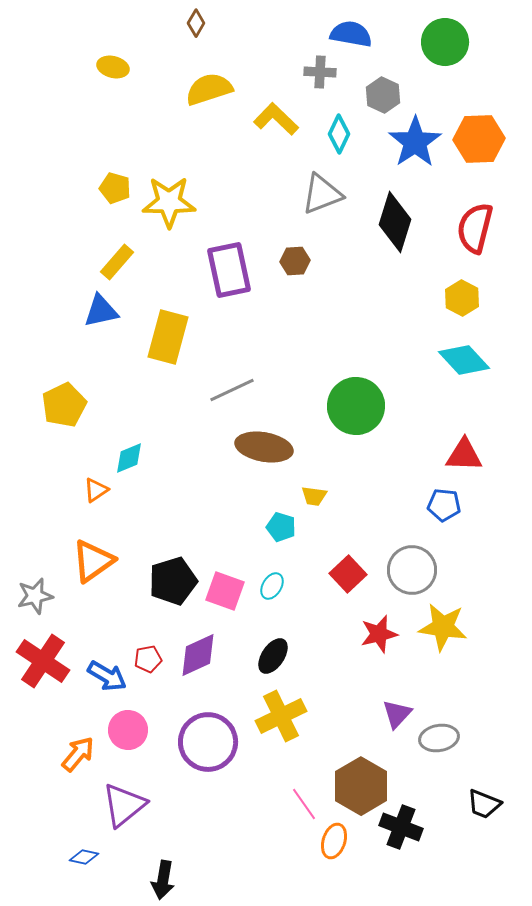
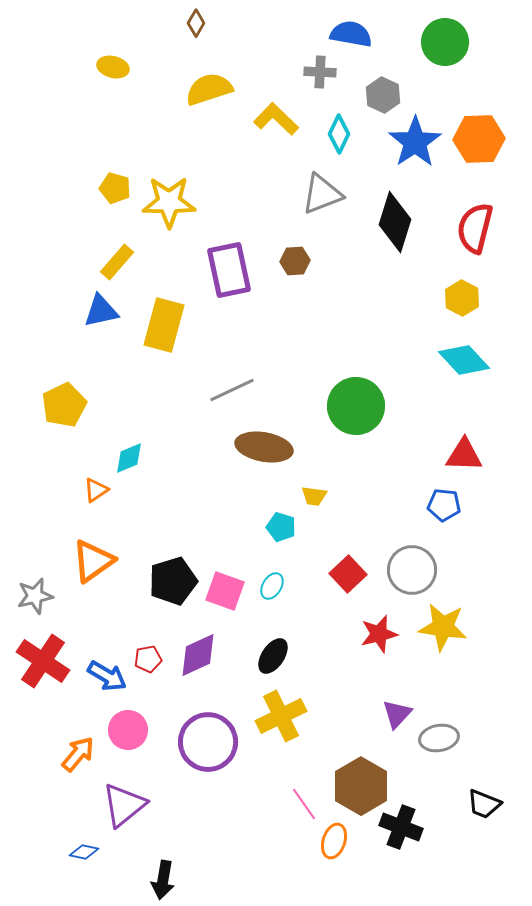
yellow rectangle at (168, 337): moved 4 px left, 12 px up
blue diamond at (84, 857): moved 5 px up
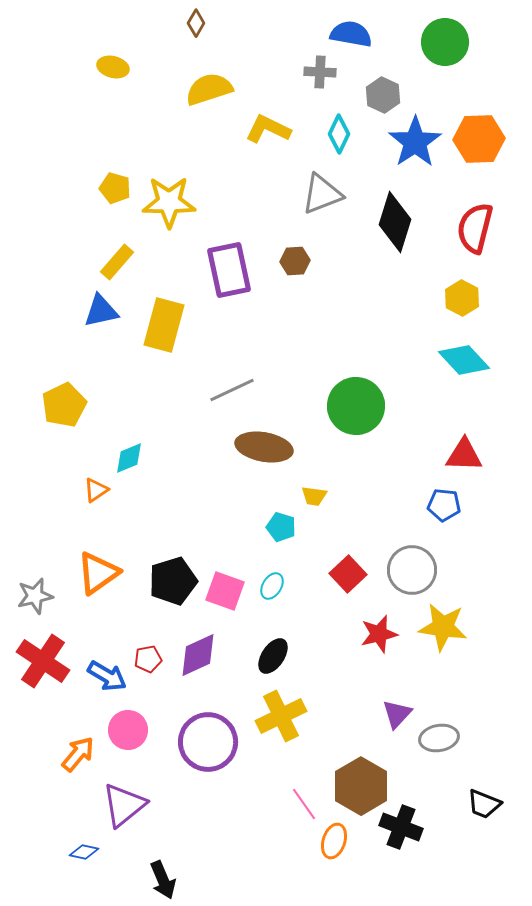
yellow L-shape at (276, 119): moved 8 px left, 10 px down; rotated 18 degrees counterclockwise
orange triangle at (93, 561): moved 5 px right, 12 px down
black arrow at (163, 880): rotated 33 degrees counterclockwise
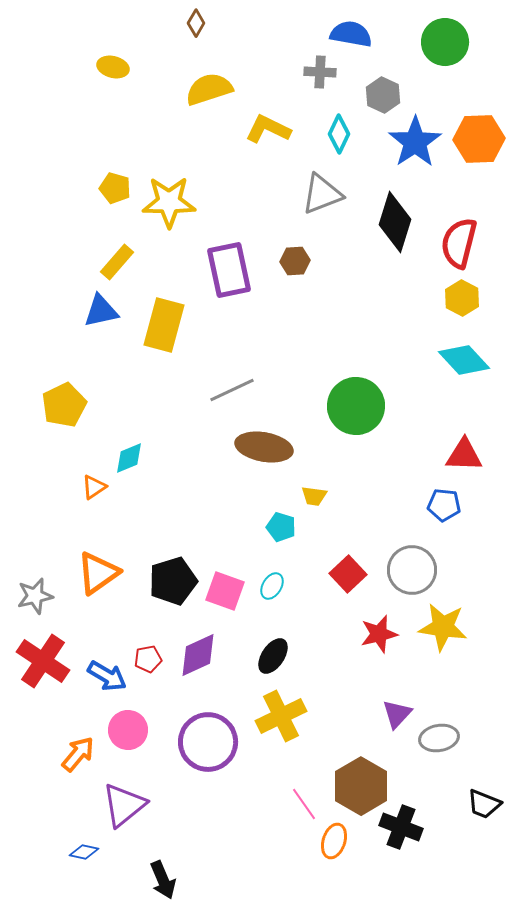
red semicircle at (475, 228): moved 16 px left, 15 px down
orange triangle at (96, 490): moved 2 px left, 3 px up
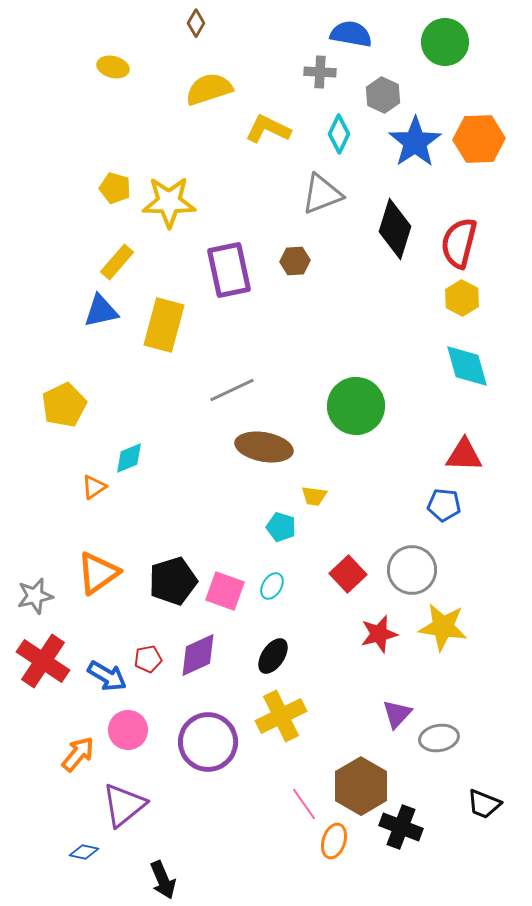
black diamond at (395, 222): moved 7 px down
cyan diamond at (464, 360): moved 3 px right, 6 px down; rotated 27 degrees clockwise
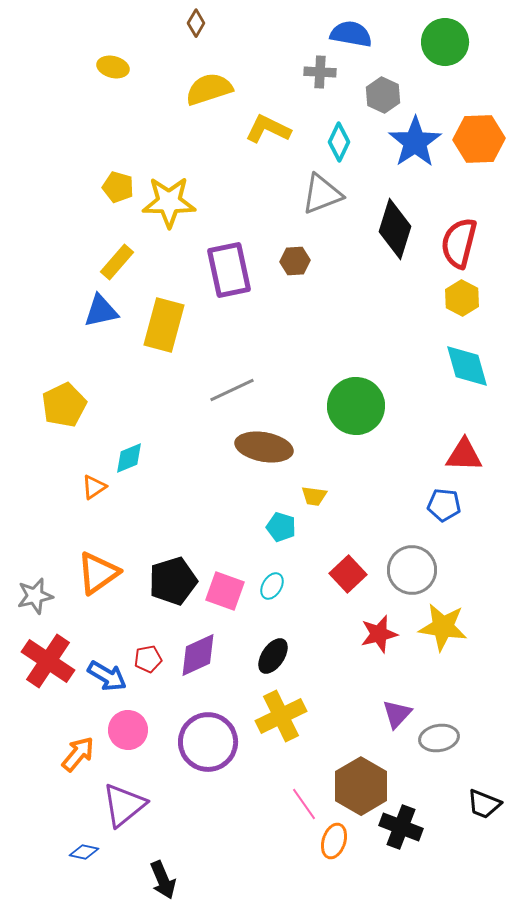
cyan diamond at (339, 134): moved 8 px down
yellow pentagon at (115, 188): moved 3 px right, 1 px up
red cross at (43, 661): moved 5 px right
